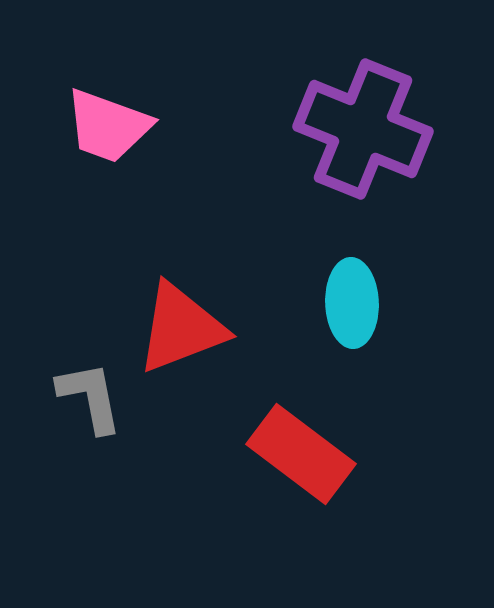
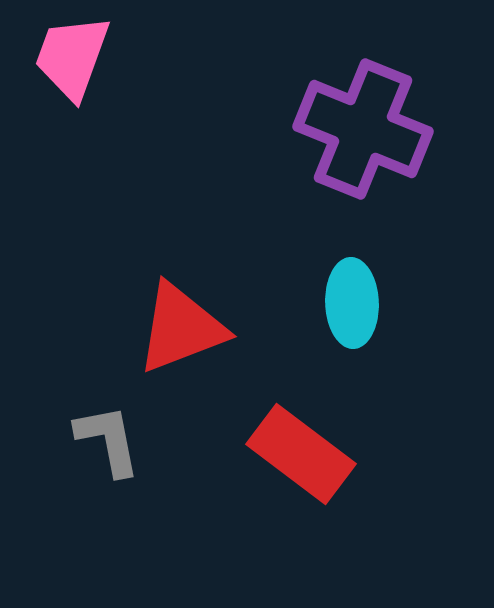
pink trapezoid: moved 36 px left, 69 px up; rotated 90 degrees clockwise
gray L-shape: moved 18 px right, 43 px down
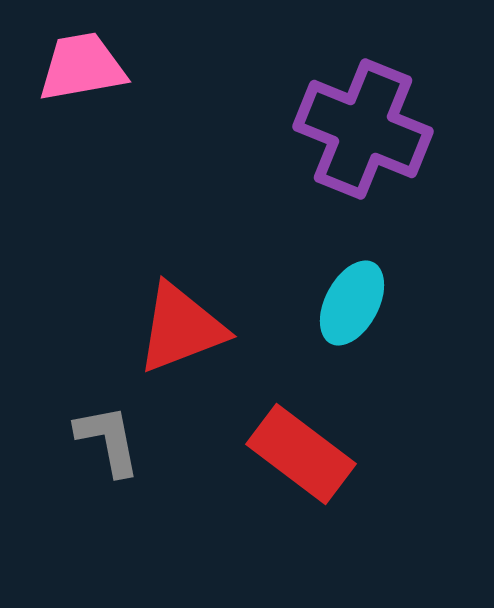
pink trapezoid: moved 10 px right, 10 px down; rotated 60 degrees clockwise
cyan ellipse: rotated 30 degrees clockwise
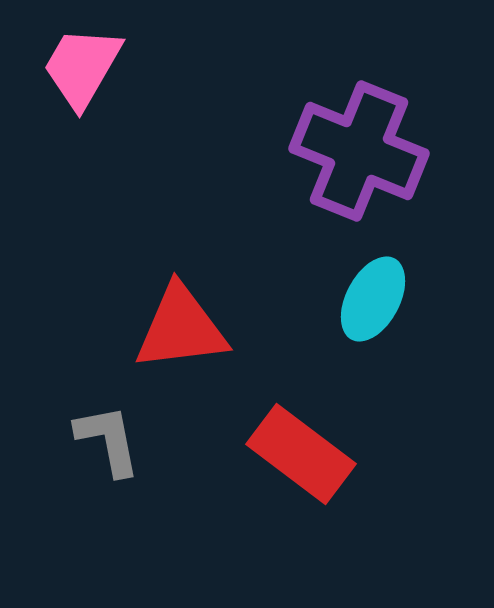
pink trapezoid: rotated 50 degrees counterclockwise
purple cross: moved 4 px left, 22 px down
cyan ellipse: moved 21 px right, 4 px up
red triangle: rotated 14 degrees clockwise
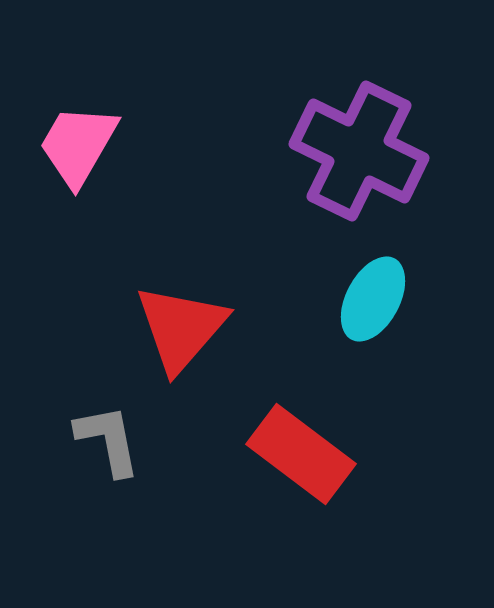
pink trapezoid: moved 4 px left, 78 px down
purple cross: rotated 4 degrees clockwise
red triangle: rotated 42 degrees counterclockwise
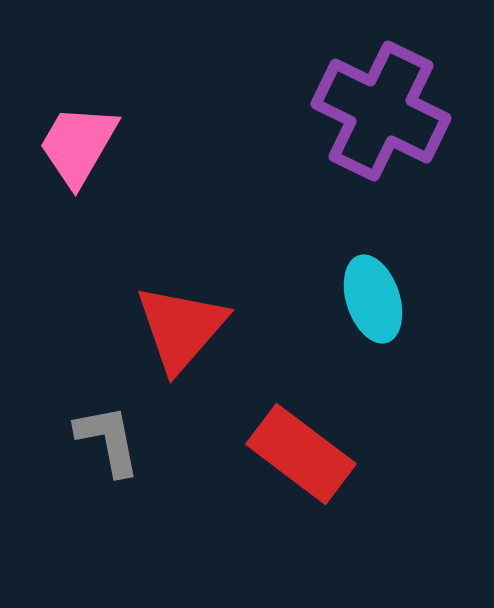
purple cross: moved 22 px right, 40 px up
cyan ellipse: rotated 46 degrees counterclockwise
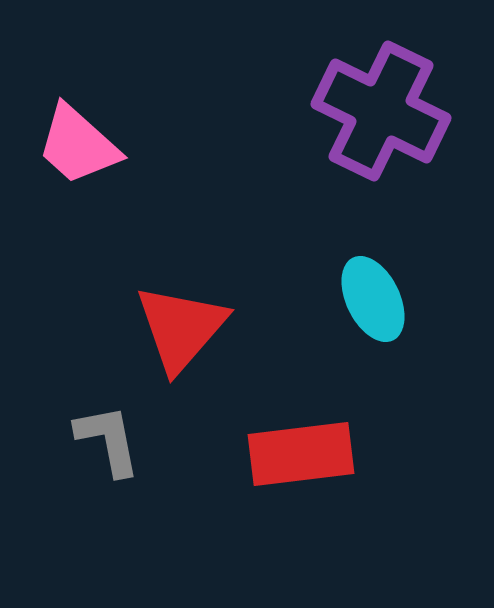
pink trapezoid: rotated 78 degrees counterclockwise
cyan ellipse: rotated 8 degrees counterclockwise
red rectangle: rotated 44 degrees counterclockwise
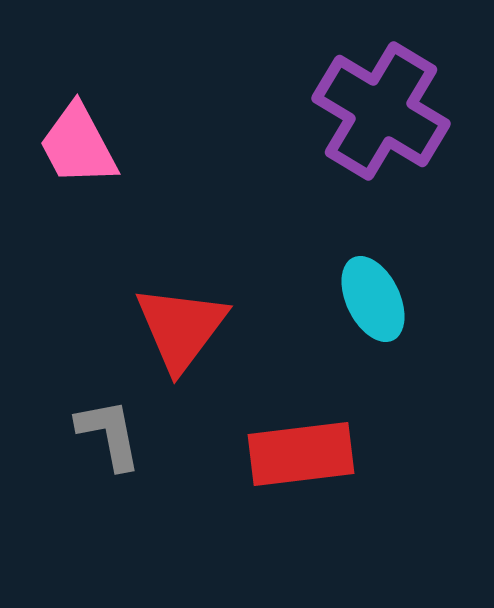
purple cross: rotated 5 degrees clockwise
pink trapezoid: rotated 20 degrees clockwise
red triangle: rotated 4 degrees counterclockwise
gray L-shape: moved 1 px right, 6 px up
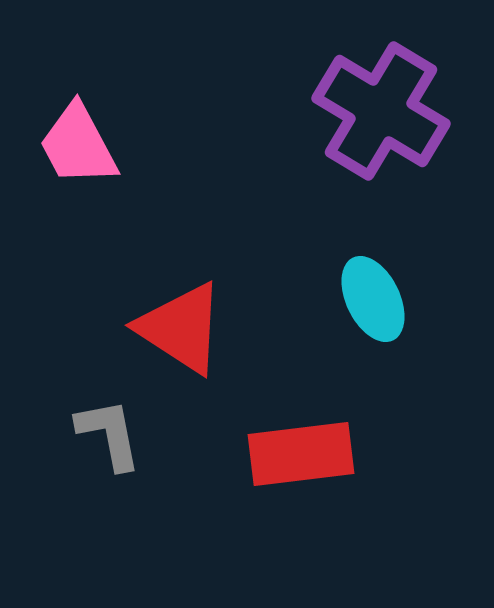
red triangle: rotated 34 degrees counterclockwise
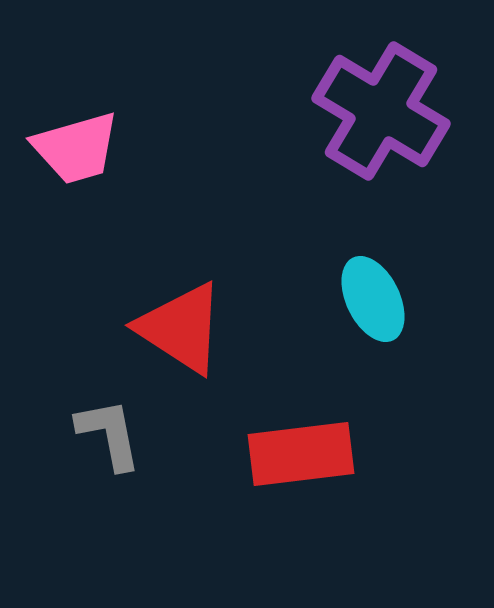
pink trapezoid: moved 2 px left, 3 px down; rotated 78 degrees counterclockwise
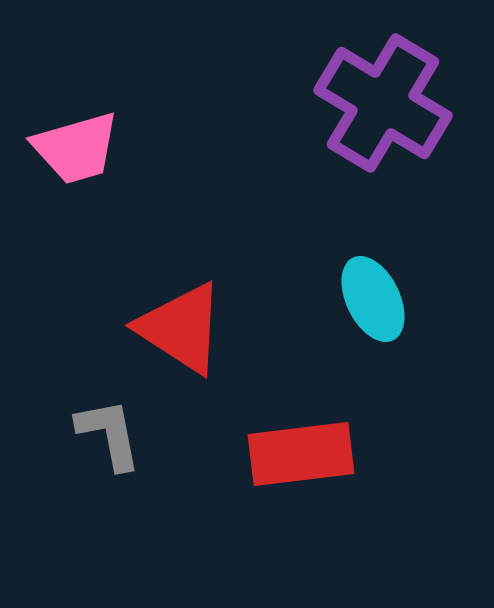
purple cross: moved 2 px right, 8 px up
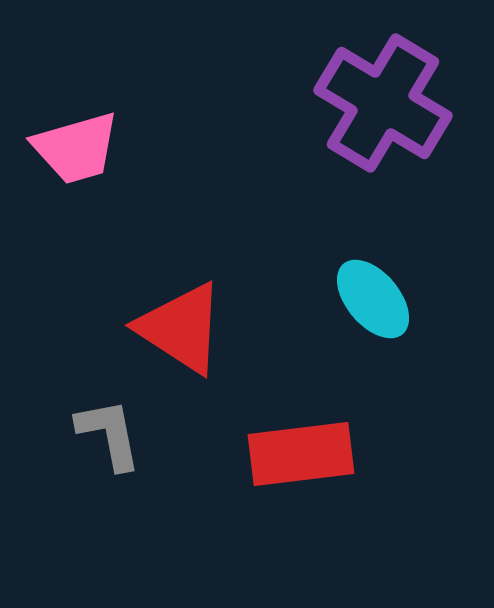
cyan ellipse: rotated 14 degrees counterclockwise
